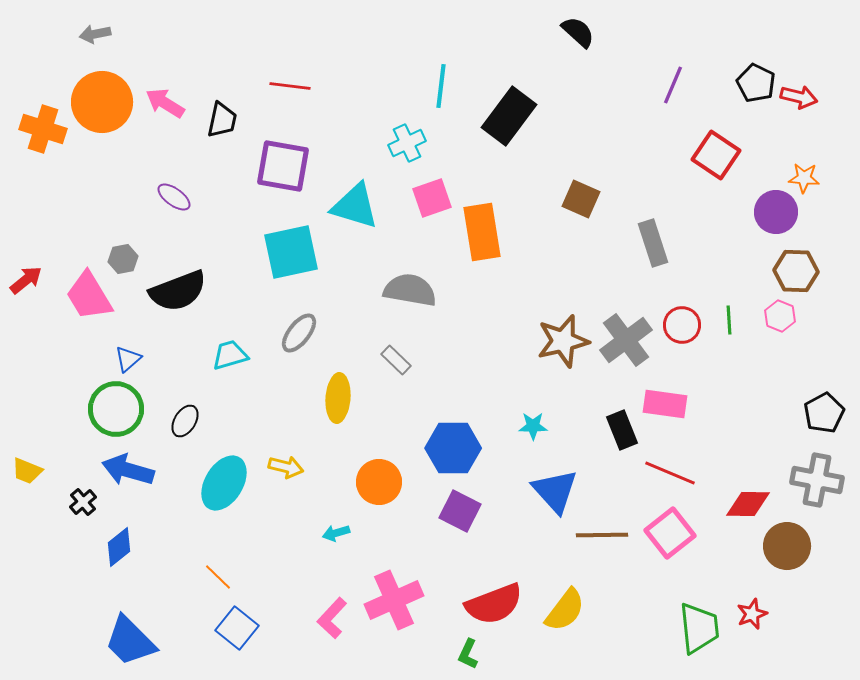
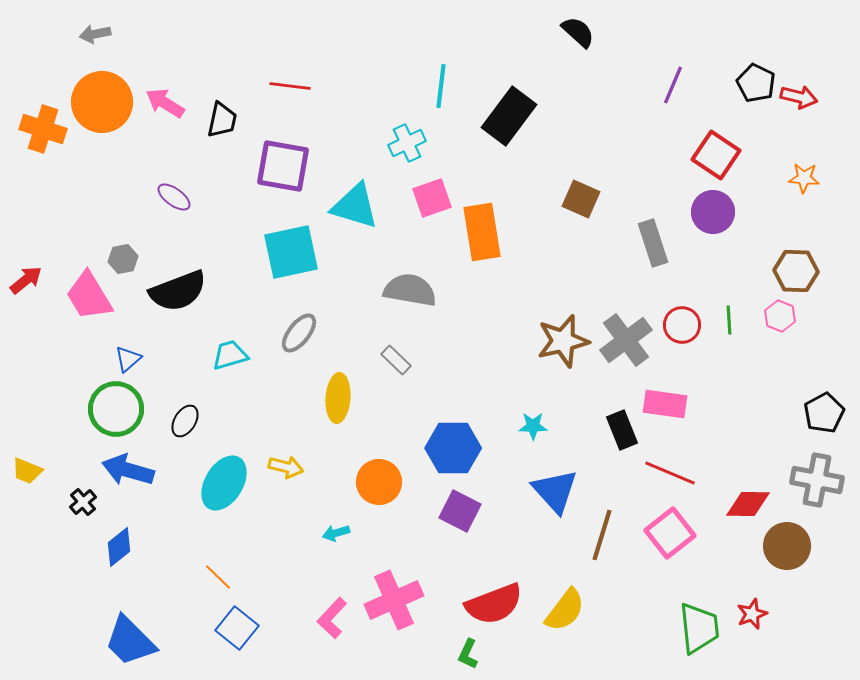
purple circle at (776, 212): moved 63 px left
brown line at (602, 535): rotated 72 degrees counterclockwise
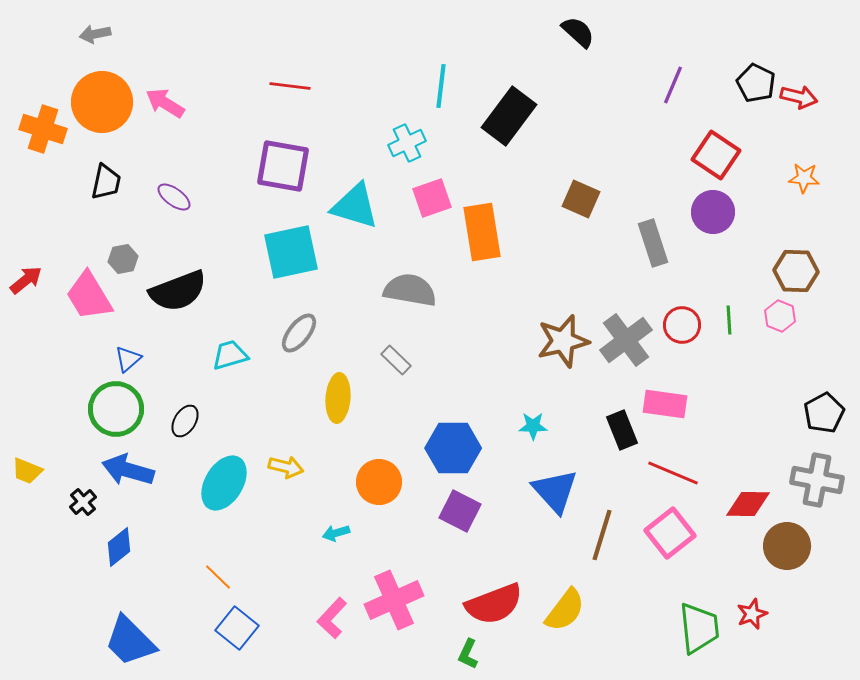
black trapezoid at (222, 120): moved 116 px left, 62 px down
red line at (670, 473): moved 3 px right
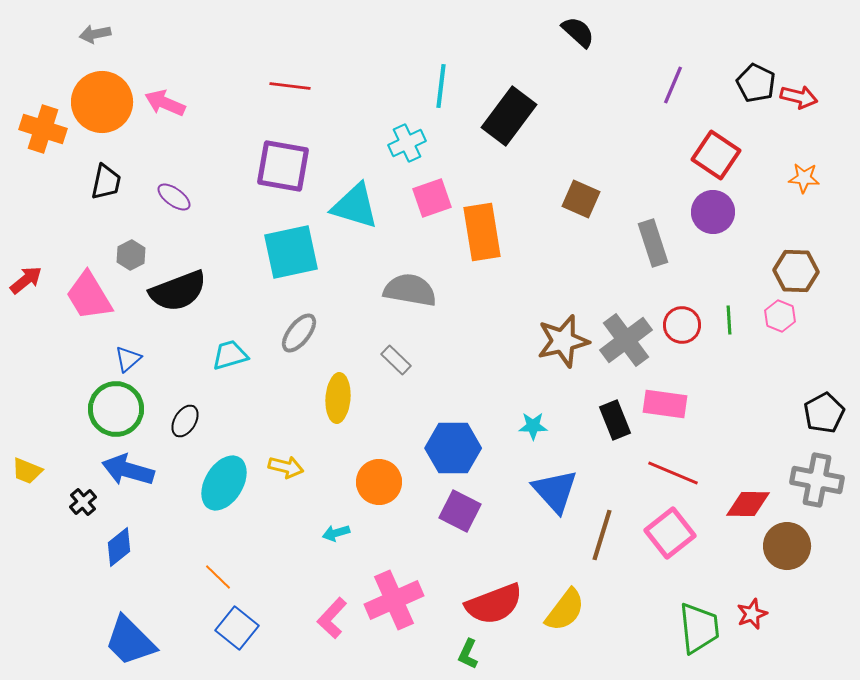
pink arrow at (165, 103): rotated 9 degrees counterclockwise
gray hexagon at (123, 259): moved 8 px right, 4 px up; rotated 16 degrees counterclockwise
black rectangle at (622, 430): moved 7 px left, 10 px up
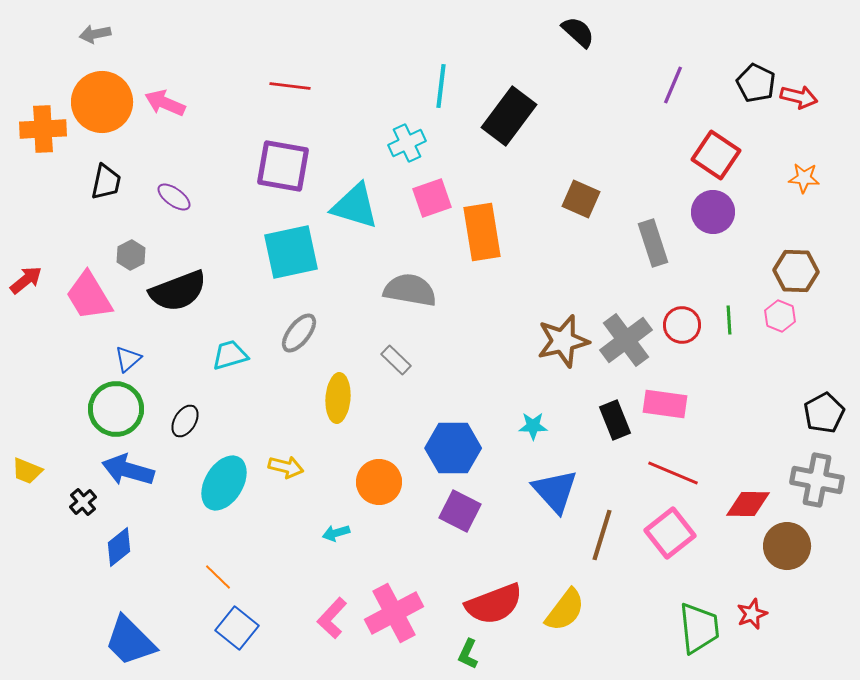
orange cross at (43, 129): rotated 21 degrees counterclockwise
pink cross at (394, 600): moved 13 px down; rotated 4 degrees counterclockwise
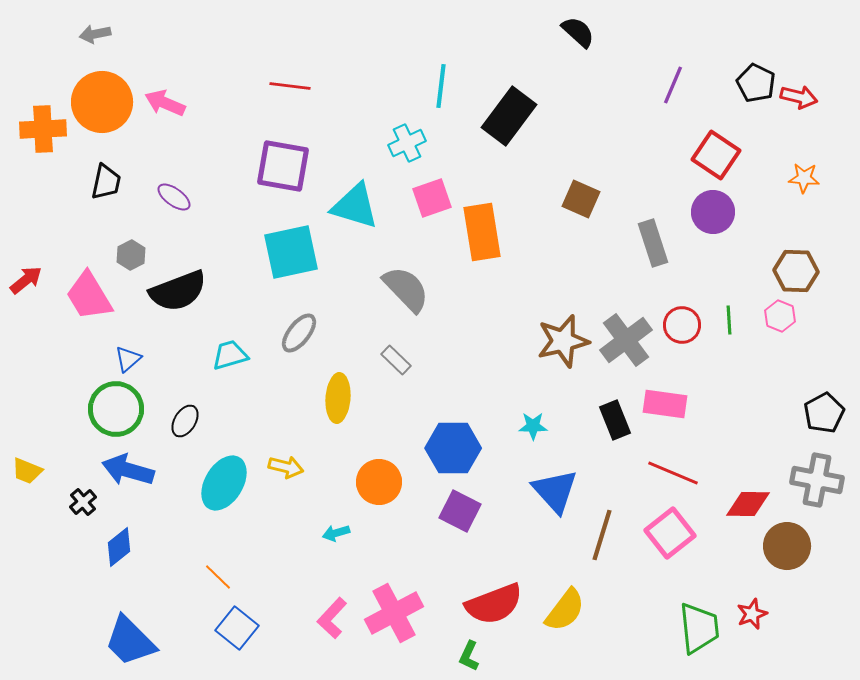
gray semicircle at (410, 290): moved 4 px left, 1 px up; rotated 36 degrees clockwise
green L-shape at (468, 654): moved 1 px right, 2 px down
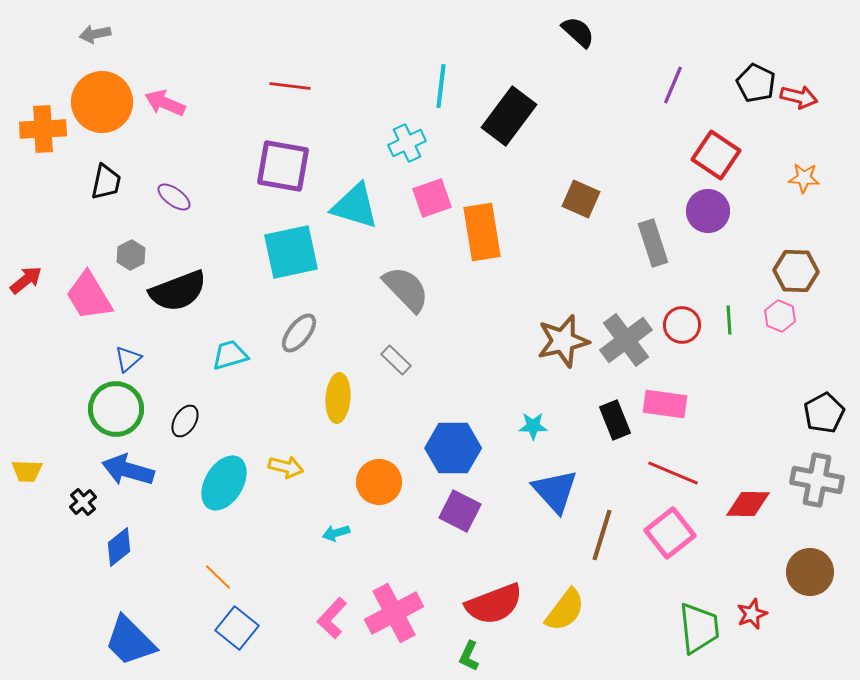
purple circle at (713, 212): moved 5 px left, 1 px up
yellow trapezoid at (27, 471): rotated 20 degrees counterclockwise
brown circle at (787, 546): moved 23 px right, 26 px down
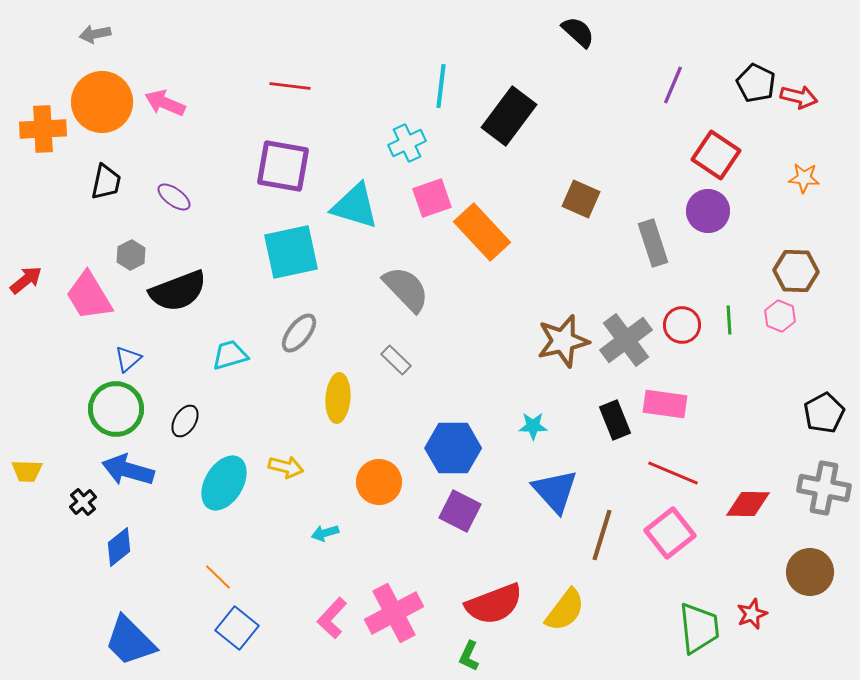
orange rectangle at (482, 232): rotated 34 degrees counterclockwise
gray cross at (817, 480): moved 7 px right, 8 px down
cyan arrow at (336, 533): moved 11 px left
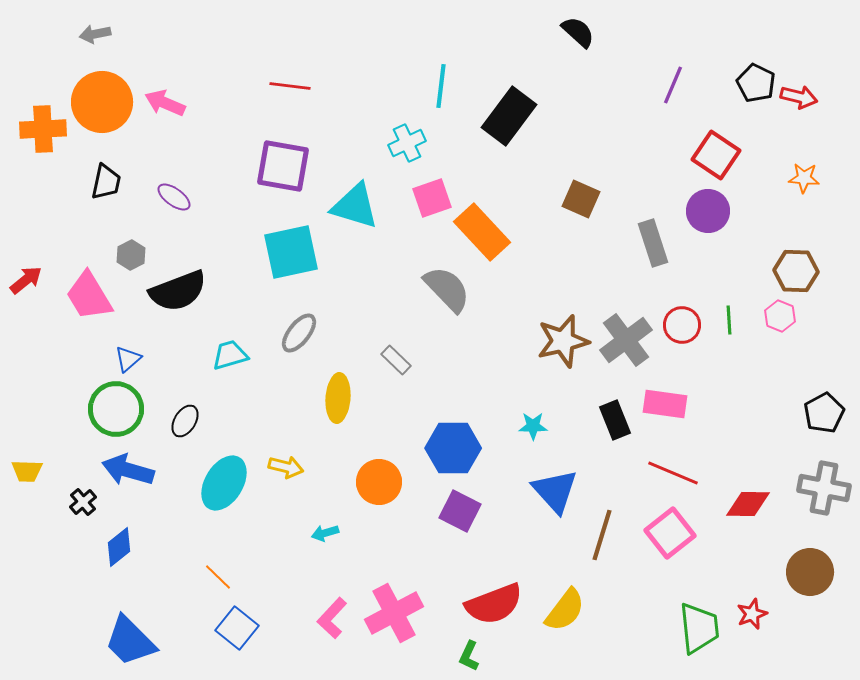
gray semicircle at (406, 289): moved 41 px right
